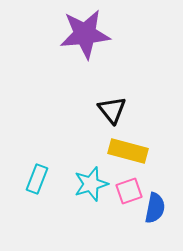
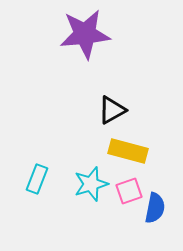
black triangle: rotated 40 degrees clockwise
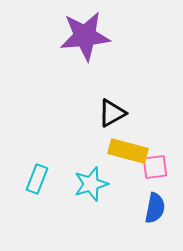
purple star: moved 2 px down
black triangle: moved 3 px down
pink square: moved 26 px right, 24 px up; rotated 12 degrees clockwise
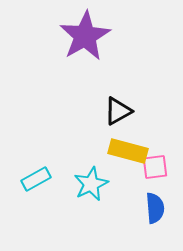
purple star: rotated 24 degrees counterclockwise
black triangle: moved 6 px right, 2 px up
cyan rectangle: moved 1 px left; rotated 40 degrees clockwise
cyan star: rotated 8 degrees counterclockwise
blue semicircle: rotated 16 degrees counterclockwise
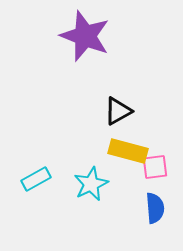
purple star: rotated 21 degrees counterclockwise
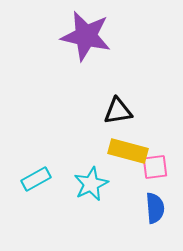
purple star: moved 1 px right; rotated 9 degrees counterclockwise
black triangle: rotated 20 degrees clockwise
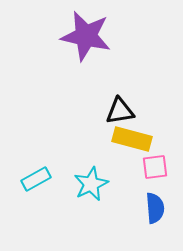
black triangle: moved 2 px right
yellow rectangle: moved 4 px right, 12 px up
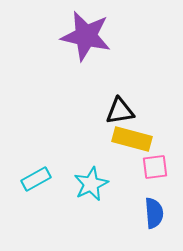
blue semicircle: moved 1 px left, 5 px down
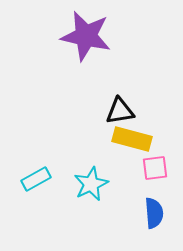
pink square: moved 1 px down
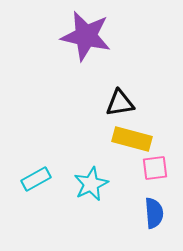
black triangle: moved 8 px up
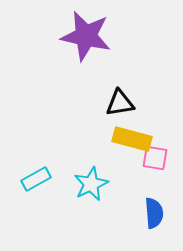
pink square: moved 10 px up; rotated 16 degrees clockwise
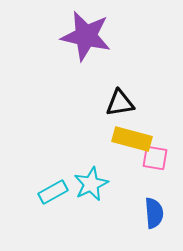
cyan rectangle: moved 17 px right, 13 px down
